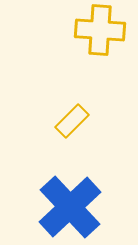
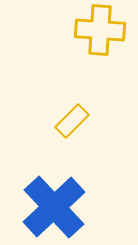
blue cross: moved 16 px left
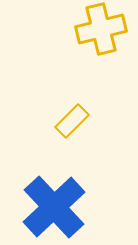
yellow cross: moved 1 px right, 1 px up; rotated 18 degrees counterclockwise
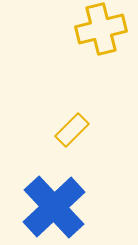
yellow rectangle: moved 9 px down
